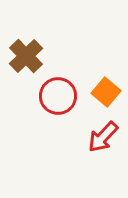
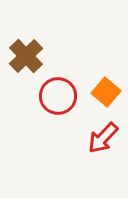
red arrow: moved 1 px down
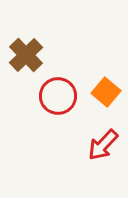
brown cross: moved 1 px up
red arrow: moved 7 px down
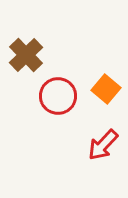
orange square: moved 3 px up
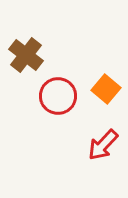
brown cross: rotated 8 degrees counterclockwise
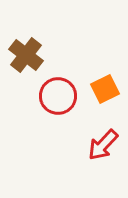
orange square: moved 1 px left; rotated 24 degrees clockwise
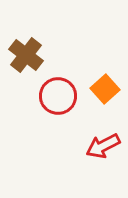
orange square: rotated 16 degrees counterclockwise
red arrow: moved 1 px down; rotated 20 degrees clockwise
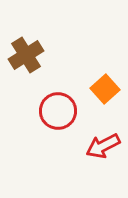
brown cross: rotated 20 degrees clockwise
red circle: moved 15 px down
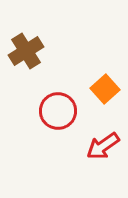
brown cross: moved 4 px up
red arrow: rotated 8 degrees counterclockwise
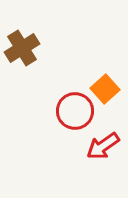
brown cross: moved 4 px left, 3 px up
red circle: moved 17 px right
